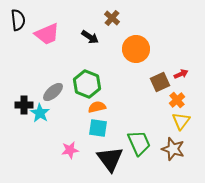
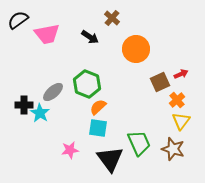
black semicircle: rotated 120 degrees counterclockwise
pink trapezoid: rotated 12 degrees clockwise
orange semicircle: moved 1 px right; rotated 30 degrees counterclockwise
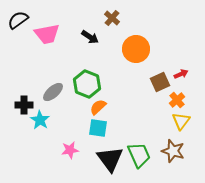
cyan star: moved 7 px down
green trapezoid: moved 12 px down
brown star: moved 2 px down
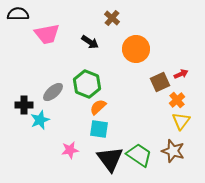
black semicircle: moved 6 px up; rotated 35 degrees clockwise
black arrow: moved 5 px down
cyan star: rotated 18 degrees clockwise
cyan square: moved 1 px right, 1 px down
green trapezoid: rotated 32 degrees counterclockwise
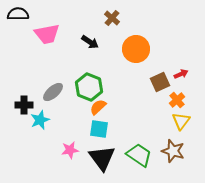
green hexagon: moved 2 px right, 3 px down
black triangle: moved 8 px left, 1 px up
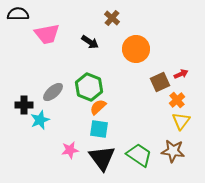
brown star: rotated 10 degrees counterclockwise
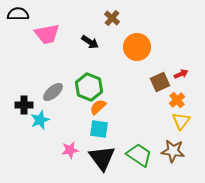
orange circle: moved 1 px right, 2 px up
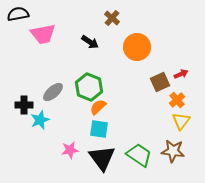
black semicircle: rotated 10 degrees counterclockwise
pink trapezoid: moved 4 px left
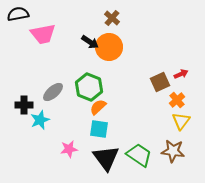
orange circle: moved 28 px left
pink star: moved 1 px left, 1 px up
black triangle: moved 4 px right
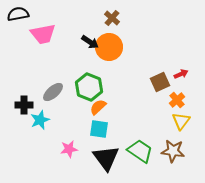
green trapezoid: moved 1 px right, 4 px up
